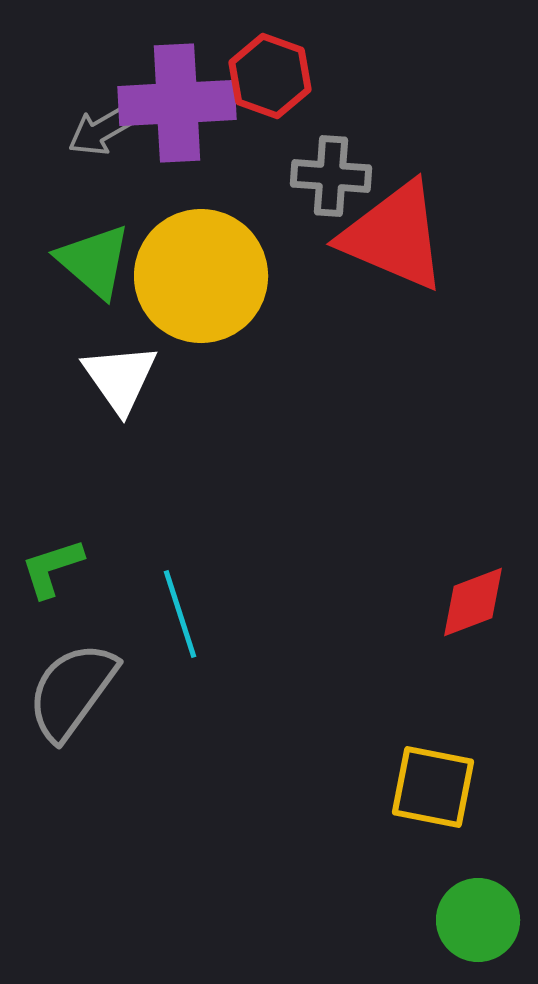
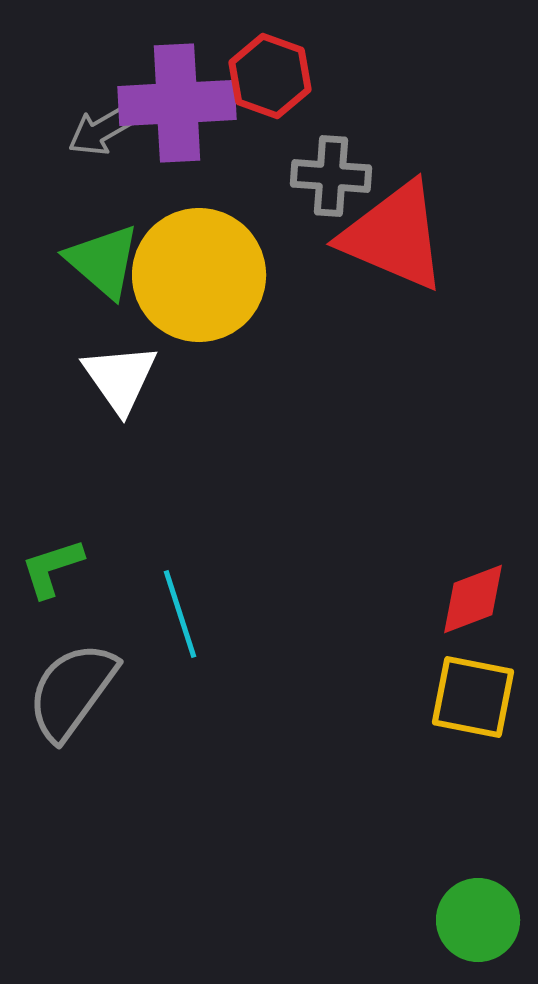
green triangle: moved 9 px right
yellow circle: moved 2 px left, 1 px up
red diamond: moved 3 px up
yellow square: moved 40 px right, 90 px up
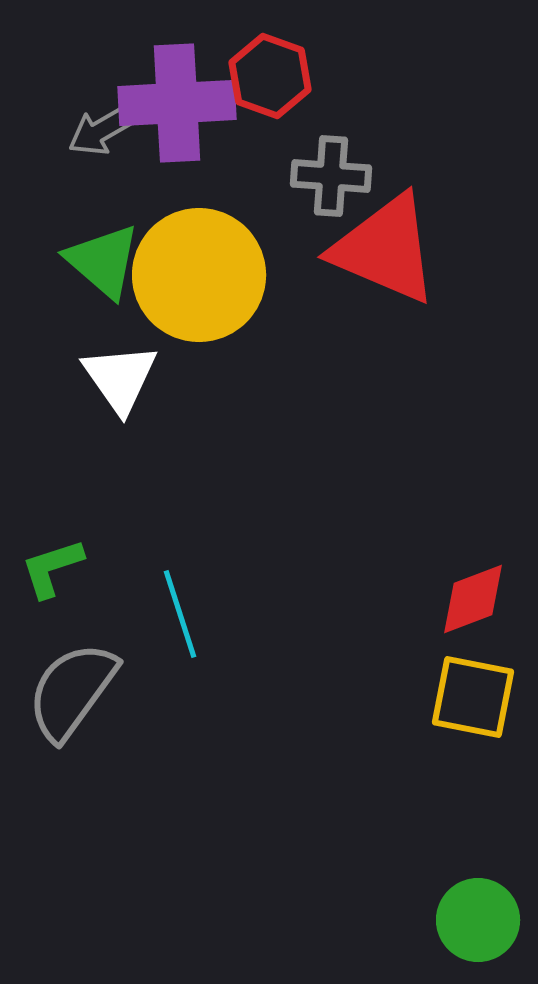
red triangle: moved 9 px left, 13 px down
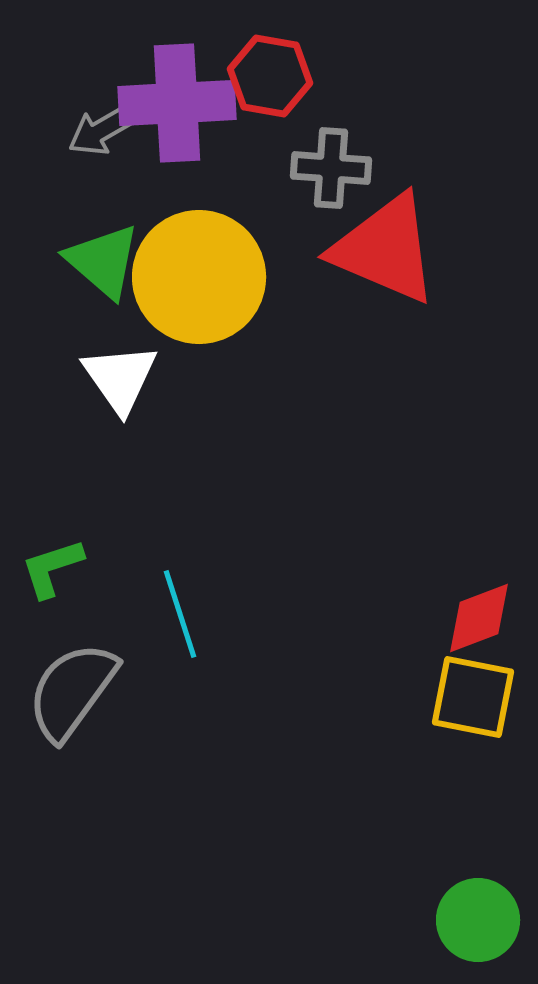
red hexagon: rotated 10 degrees counterclockwise
gray cross: moved 8 px up
yellow circle: moved 2 px down
red diamond: moved 6 px right, 19 px down
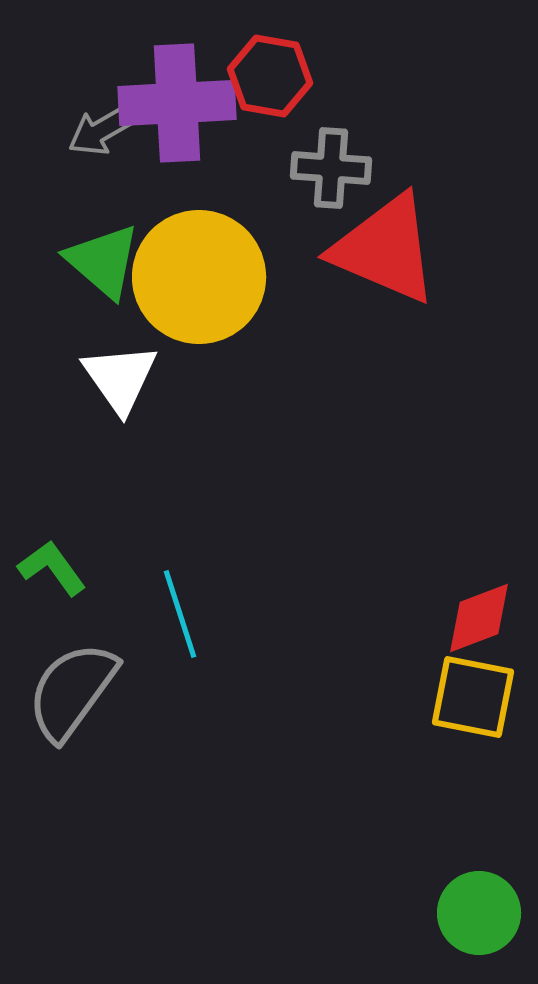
green L-shape: rotated 72 degrees clockwise
green circle: moved 1 px right, 7 px up
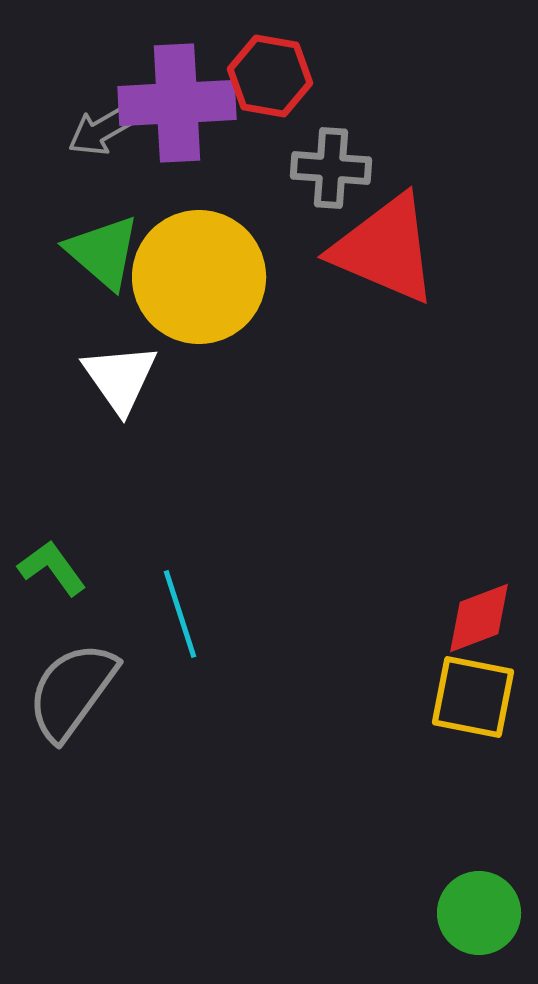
green triangle: moved 9 px up
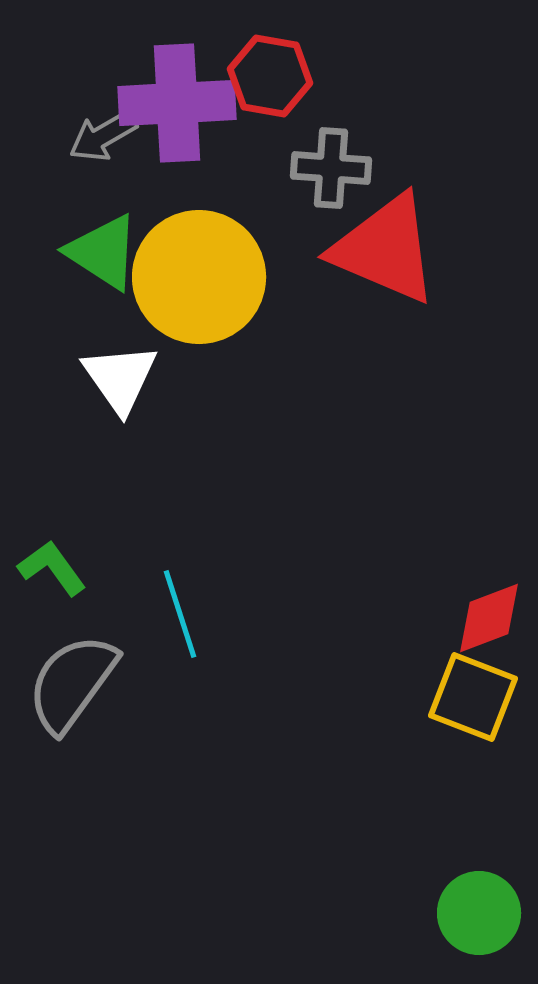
gray arrow: moved 1 px right, 6 px down
green triangle: rotated 8 degrees counterclockwise
red diamond: moved 10 px right
gray semicircle: moved 8 px up
yellow square: rotated 10 degrees clockwise
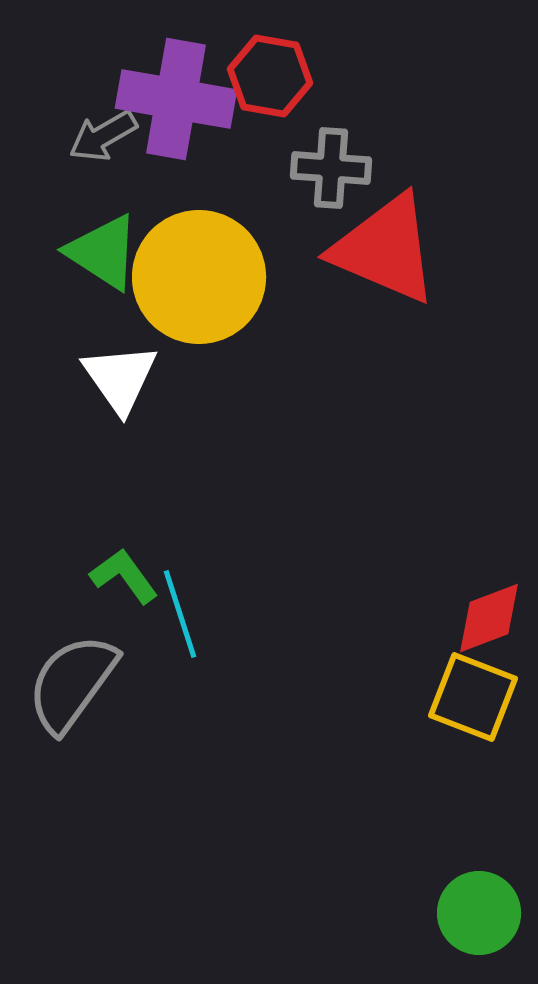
purple cross: moved 1 px left, 4 px up; rotated 13 degrees clockwise
green L-shape: moved 72 px right, 8 px down
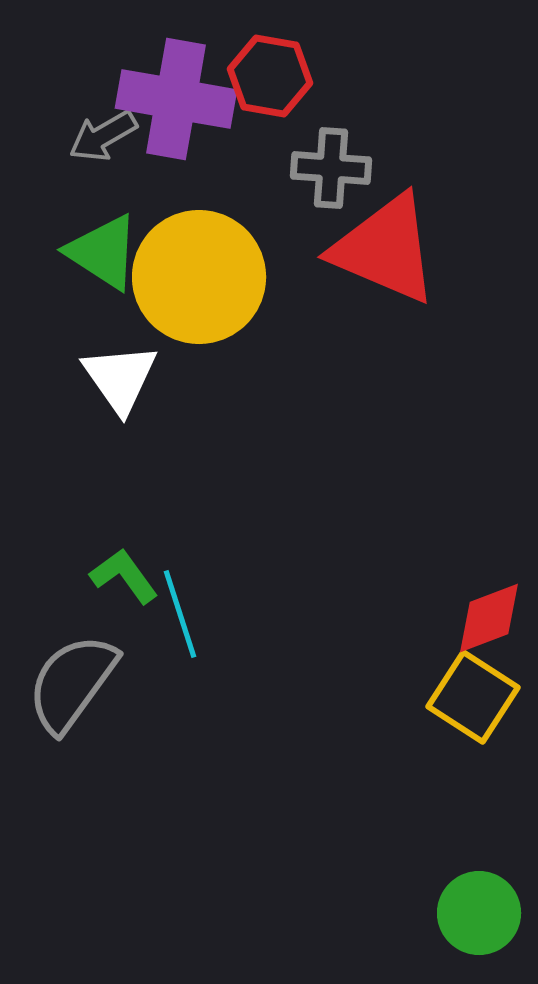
yellow square: rotated 12 degrees clockwise
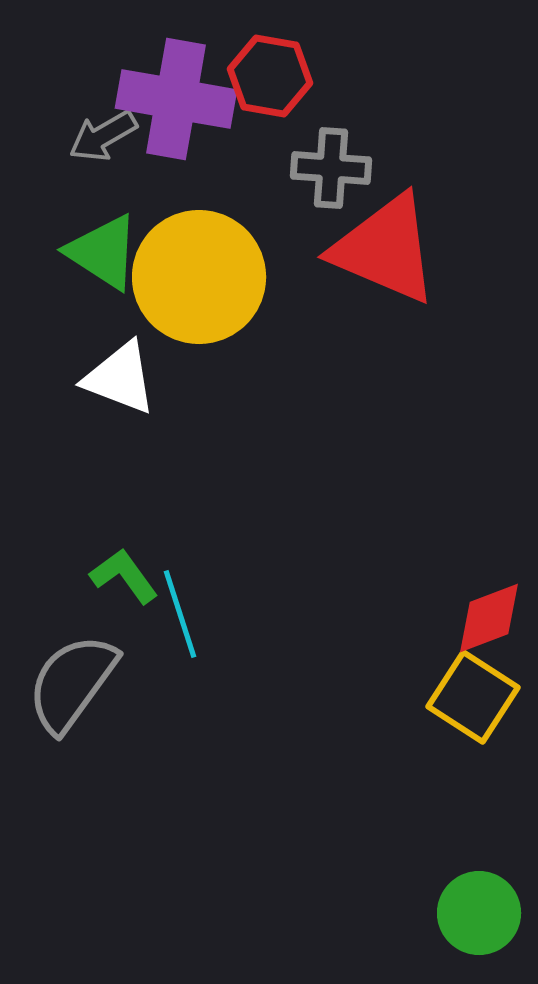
white triangle: rotated 34 degrees counterclockwise
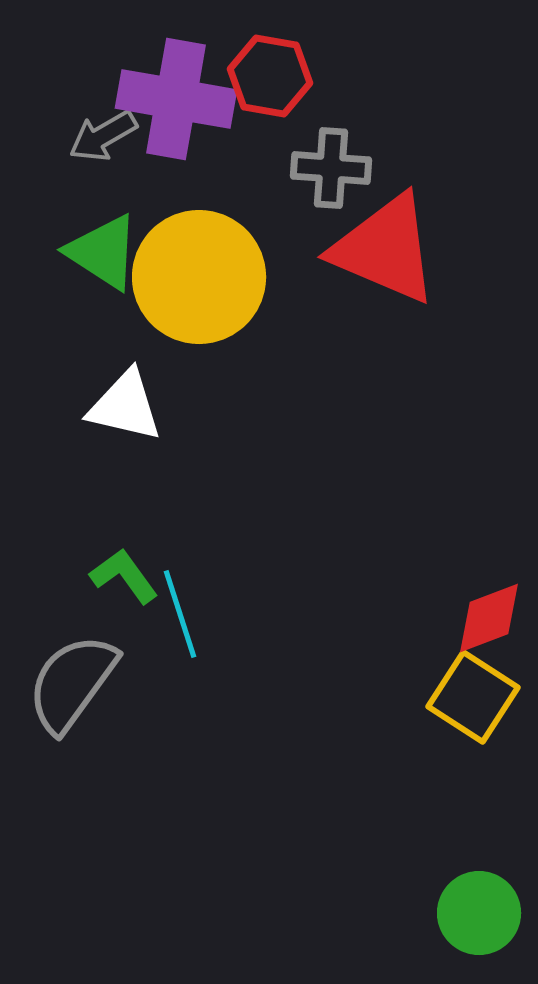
white triangle: moved 5 px right, 28 px down; rotated 8 degrees counterclockwise
